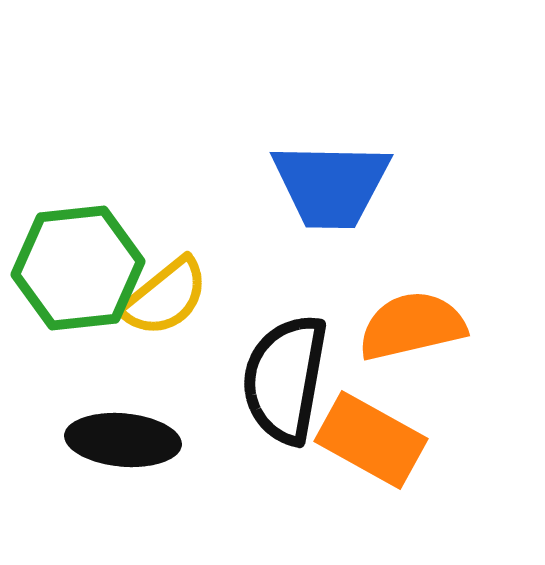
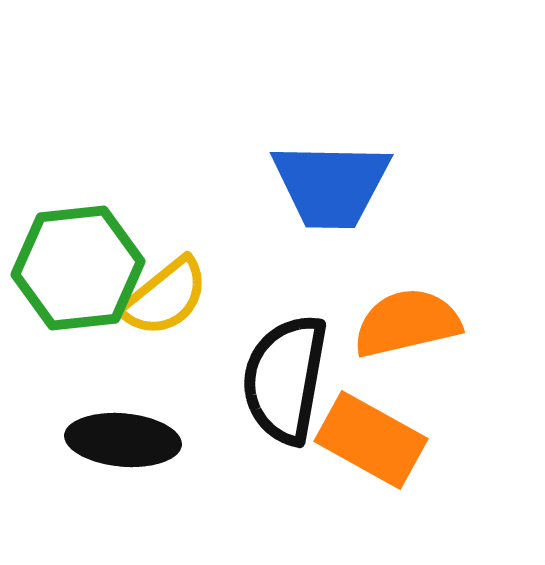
orange semicircle: moved 5 px left, 3 px up
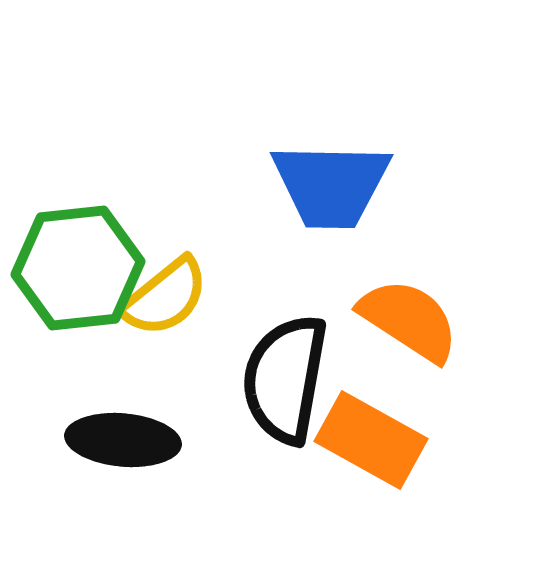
orange semicircle: moved 2 px right, 3 px up; rotated 46 degrees clockwise
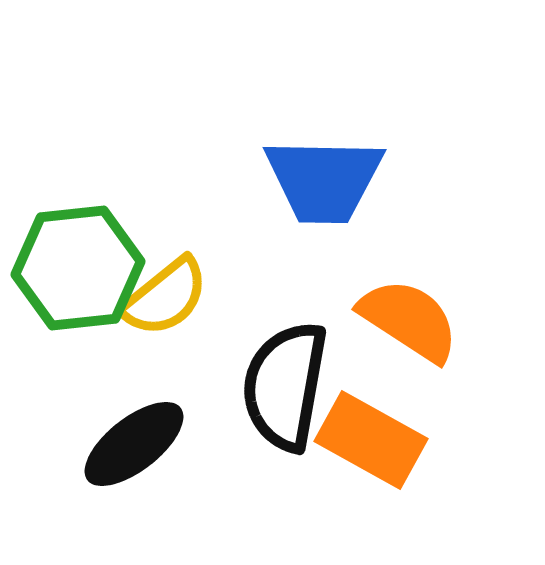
blue trapezoid: moved 7 px left, 5 px up
black semicircle: moved 7 px down
black ellipse: moved 11 px right, 4 px down; rotated 43 degrees counterclockwise
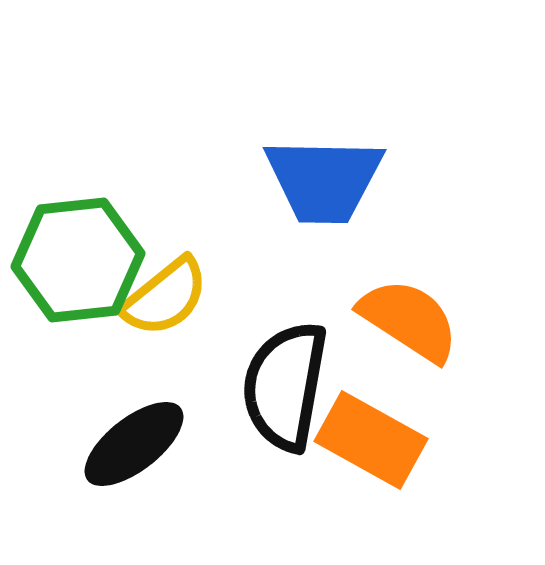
green hexagon: moved 8 px up
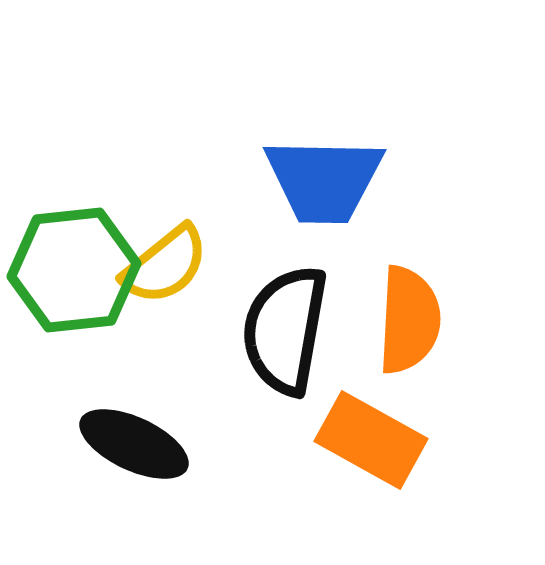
green hexagon: moved 4 px left, 10 px down
yellow semicircle: moved 32 px up
orange semicircle: rotated 60 degrees clockwise
black semicircle: moved 56 px up
black ellipse: rotated 63 degrees clockwise
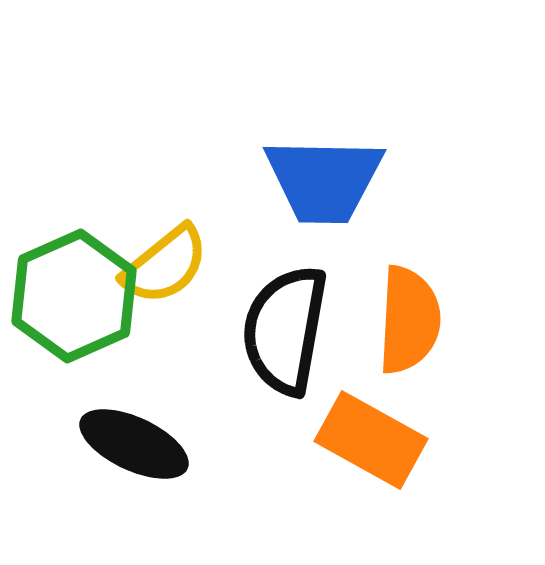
green hexagon: moved 26 px down; rotated 18 degrees counterclockwise
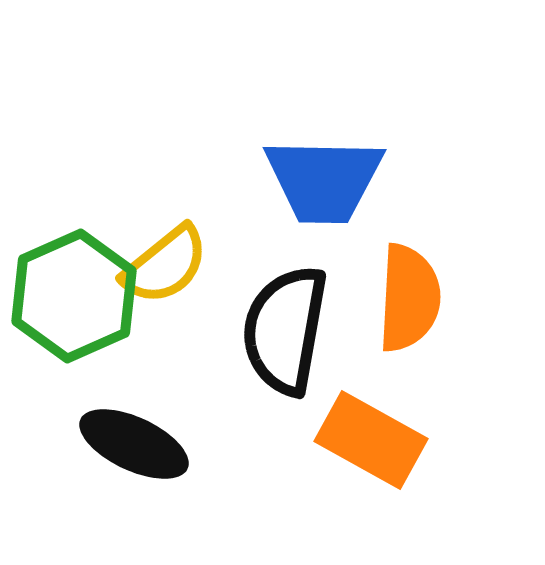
orange semicircle: moved 22 px up
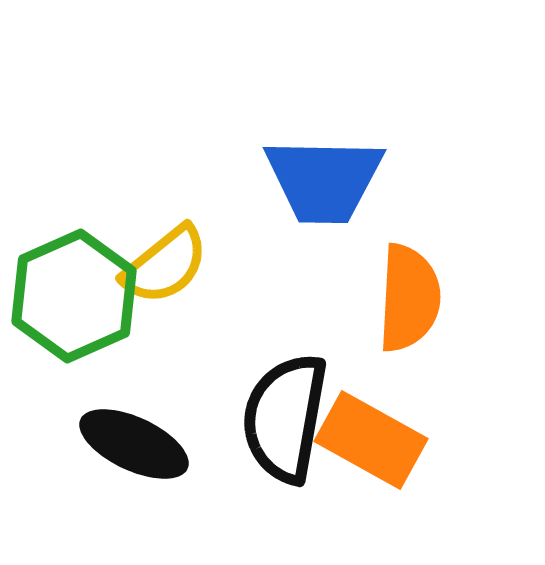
black semicircle: moved 88 px down
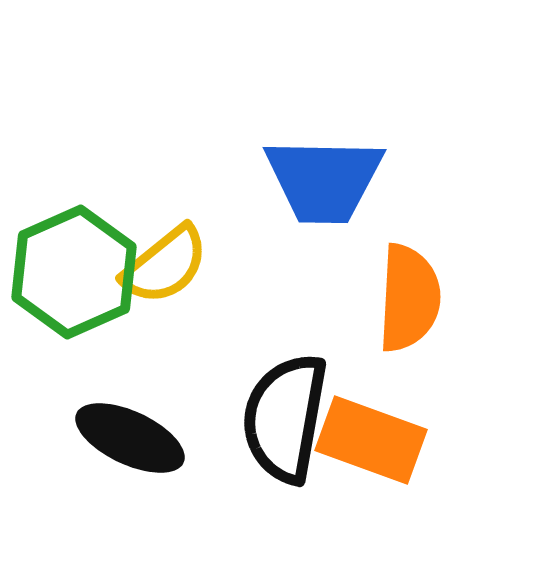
green hexagon: moved 24 px up
orange rectangle: rotated 9 degrees counterclockwise
black ellipse: moved 4 px left, 6 px up
